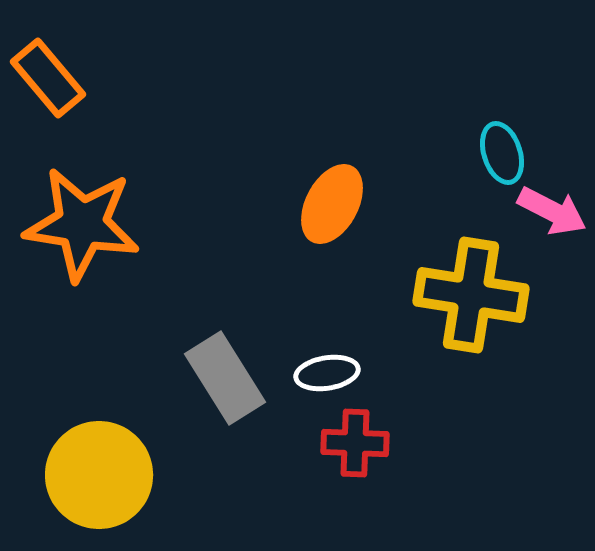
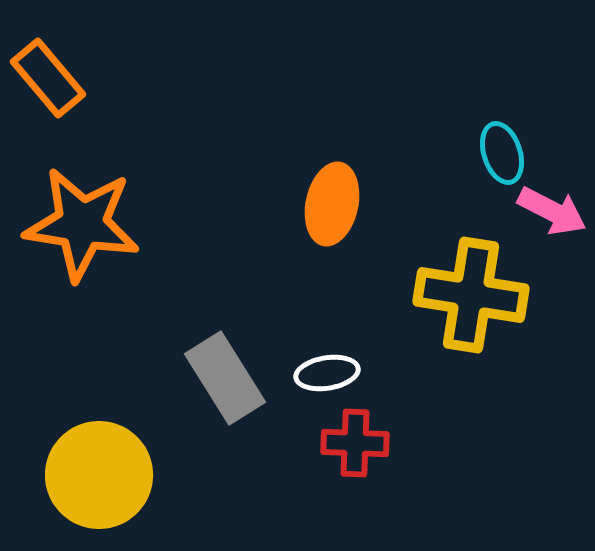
orange ellipse: rotated 16 degrees counterclockwise
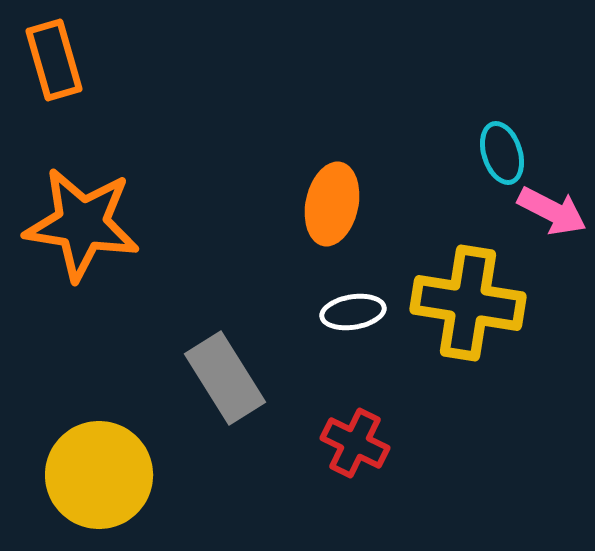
orange rectangle: moved 6 px right, 18 px up; rotated 24 degrees clockwise
yellow cross: moved 3 px left, 8 px down
white ellipse: moved 26 px right, 61 px up
red cross: rotated 24 degrees clockwise
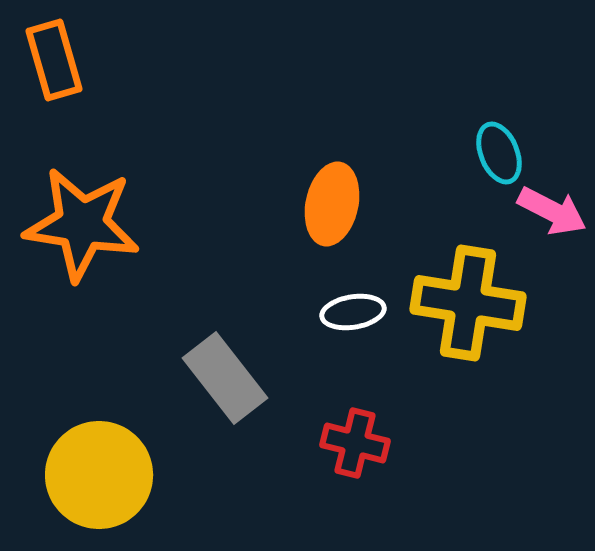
cyan ellipse: moved 3 px left; rotated 4 degrees counterclockwise
gray rectangle: rotated 6 degrees counterclockwise
red cross: rotated 12 degrees counterclockwise
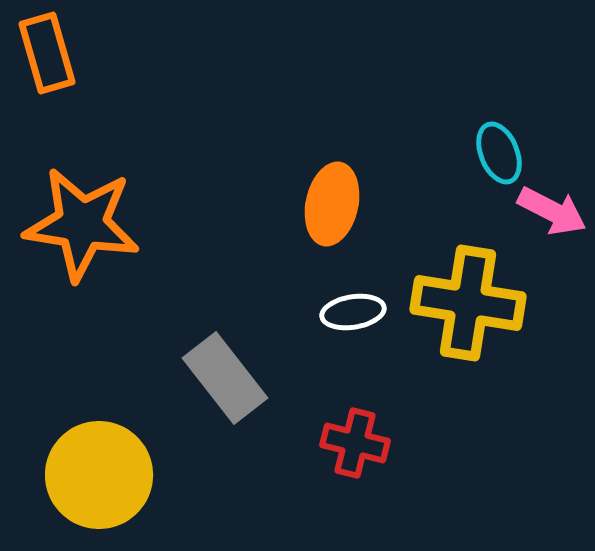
orange rectangle: moved 7 px left, 7 px up
